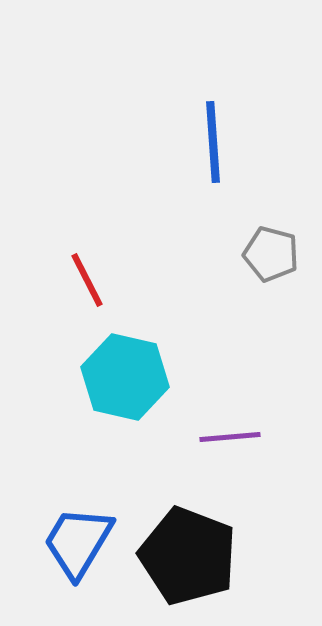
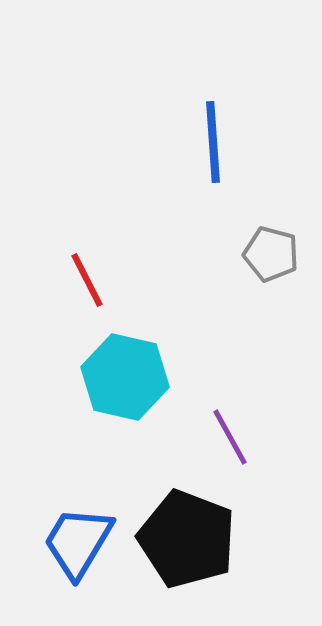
purple line: rotated 66 degrees clockwise
black pentagon: moved 1 px left, 17 px up
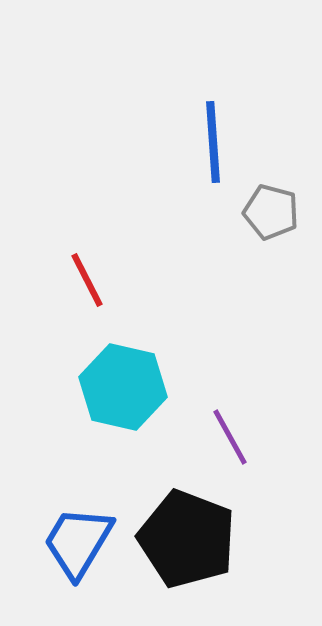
gray pentagon: moved 42 px up
cyan hexagon: moved 2 px left, 10 px down
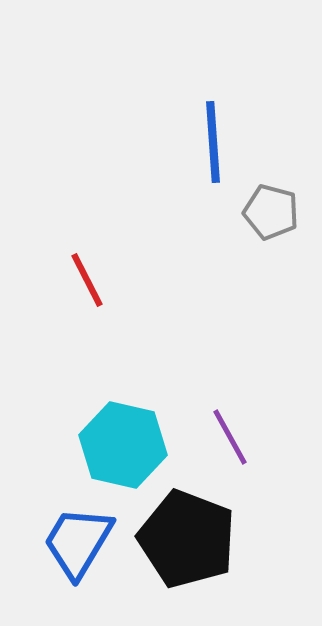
cyan hexagon: moved 58 px down
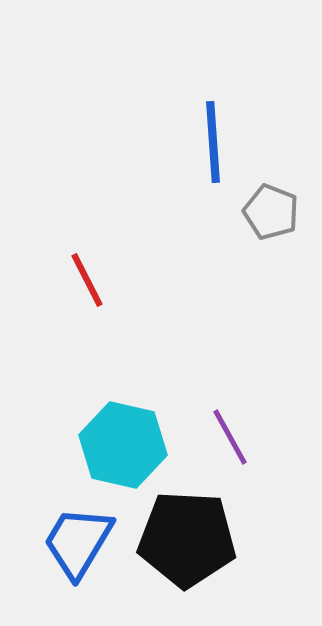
gray pentagon: rotated 6 degrees clockwise
black pentagon: rotated 18 degrees counterclockwise
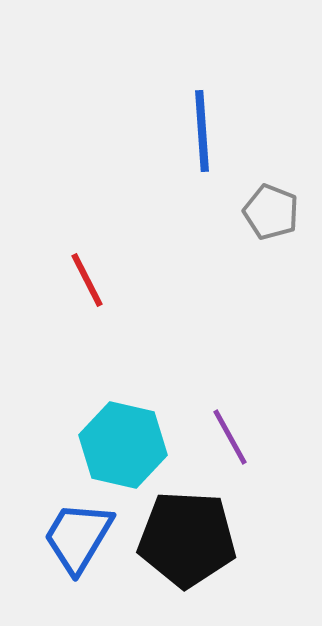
blue line: moved 11 px left, 11 px up
blue trapezoid: moved 5 px up
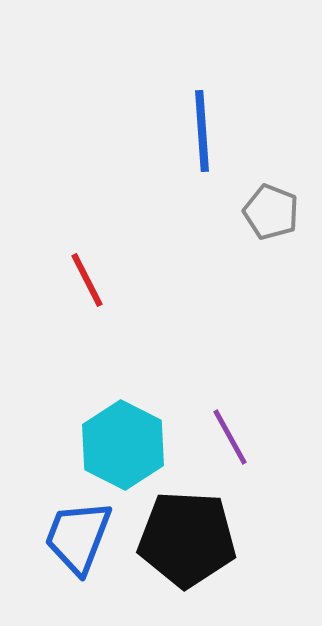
cyan hexagon: rotated 14 degrees clockwise
blue trapezoid: rotated 10 degrees counterclockwise
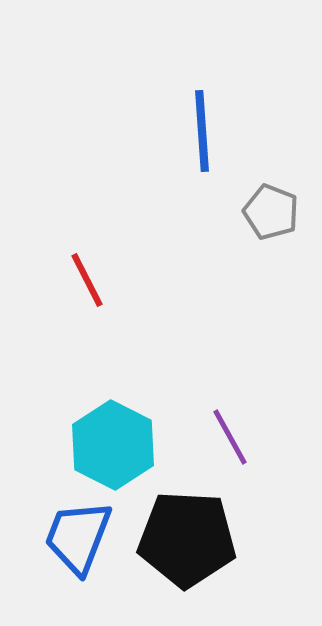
cyan hexagon: moved 10 px left
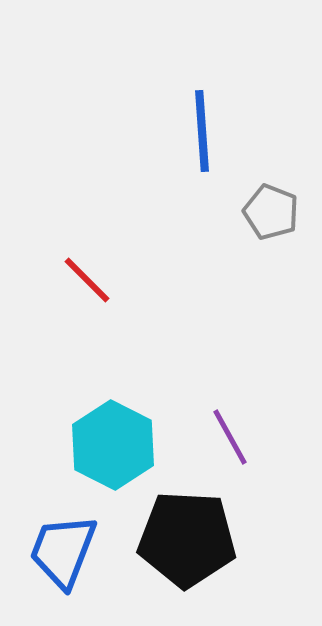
red line: rotated 18 degrees counterclockwise
blue trapezoid: moved 15 px left, 14 px down
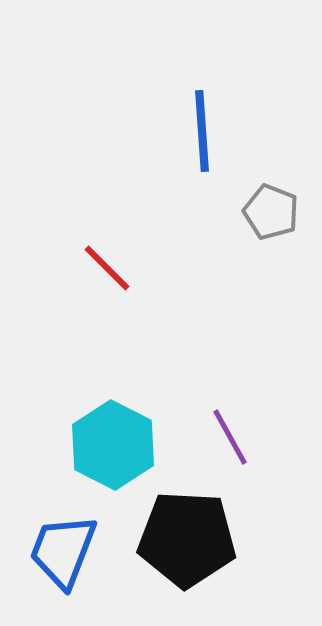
red line: moved 20 px right, 12 px up
